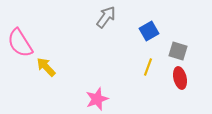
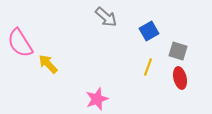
gray arrow: rotated 95 degrees clockwise
yellow arrow: moved 2 px right, 3 px up
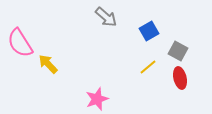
gray square: rotated 12 degrees clockwise
yellow line: rotated 30 degrees clockwise
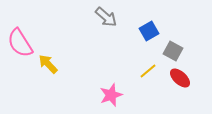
gray square: moved 5 px left
yellow line: moved 4 px down
red ellipse: rotated 35 degrees counterclockwise
pink star: moved 14 px right, 4 px up
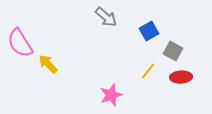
yellow line: rotated 12 degrees counterclockwise
red ellipse: moved 1 px right, 1 px up; rotated 45 degrees counterclockwise
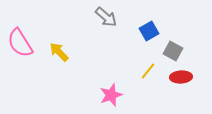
yellow arrow: moved 11 px right, 12 px up
